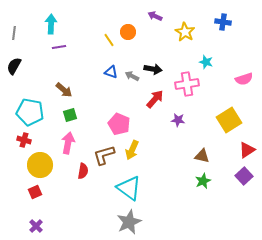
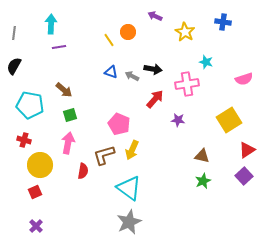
cyan pentagon: moved 7 px up
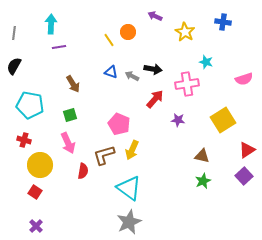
brown arrow: moved 9 px right, 6 px up; rotated 18 degrees clockwise
yellow square: moved 6 px left
pink arrow: rotated 145 degrees clockwise
red square: rotated 32 degrees counterclockwise
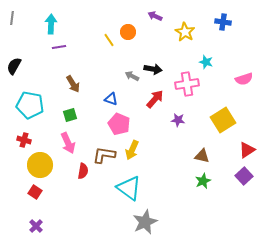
gray line: moved 2 px left, 15 px up
blue triangle: moved 27 px down
brown L-shape: rotated 25 degrees clockwise
gray star: moved 16 px right
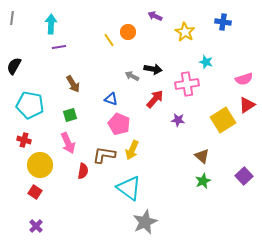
red triangle: moved 45 px up
brown triangle: rotated 28 degrees clockwise
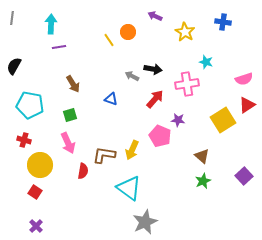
pink pentagon: moved 41 px right, 12 px down
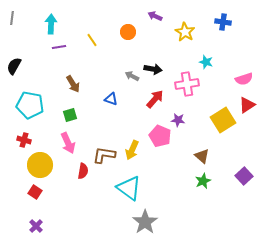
yellow line: moved 17 px left
gray star: rotated 10 degrees counterclockwise
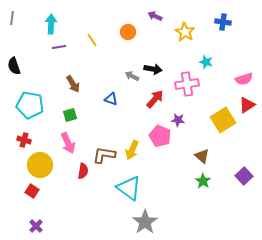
black semicircle: rotated 48 degrees counterclockwise
green star: rotated 14 degrees counterclockwise
red square: moved 3 px left, 1 px up
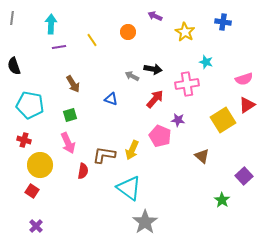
green star: moved 19 px right, 19 px down
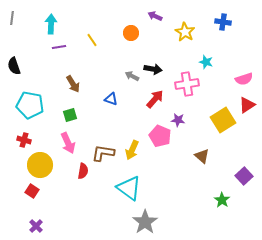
orange circle: moved 3 px right, 1 px down
brown L-shape: moved 1 px left, 2 px up
